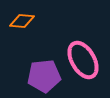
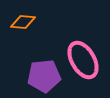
orange diamond: moved 1 px right, 1 px down
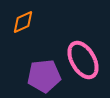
orange diamond: rotated 30 degrees counterclockwise
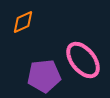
pink ellipse: rotated 9 degrees counterclockwise
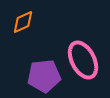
pink ellipse: rotated 12 degrees clockwise
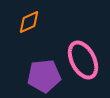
orange diamond: moved 6 px right
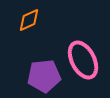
orange diamond: moved 2 px up
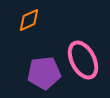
purple pentagon: moved 3 px up
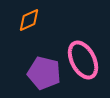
purple pentagon: rotated 20 degrees clockwise
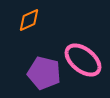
pink ellipse: rotated 24 degrees counterclockwise
